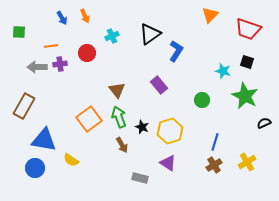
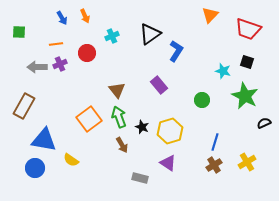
orange line: moved 5 px right, 2 px up
purple cross: rotated 16 degrees counterclockwise
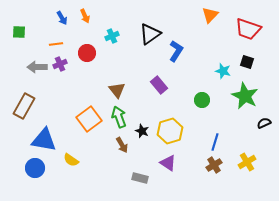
black star: moved 4 px down
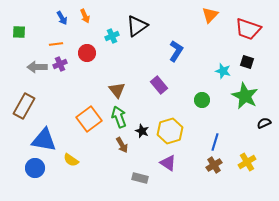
black triangle: moved 13 px left, 8 px up
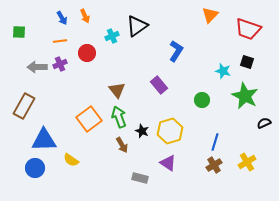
orange line: moved 4 px right, 3 px up
blue triangle: rotated 12 degrees counterclockwise
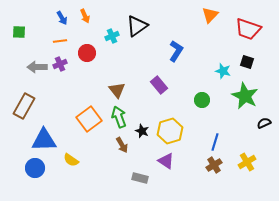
purple triangle: moved 2 px left, 2 px up
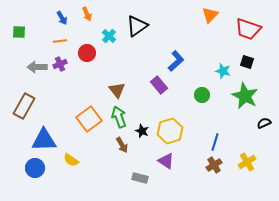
orange arrow: moved 2 px right, 2 px up
cyan cross: moved 3 px left; rotated 24 degrees counterclockwise
blue L-shape: moved 10 px down; rotated 15 degrees clockwise
green circle: moved 5 px up
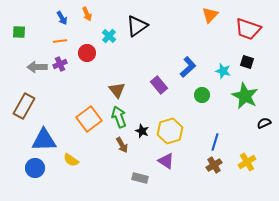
blue L-shape: moved 12 px right, 6 px down
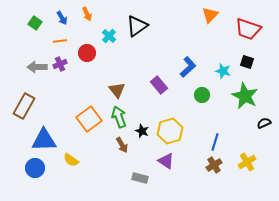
green square: moved 16 px right, 9 px up; rotated 32 degrees clockwise
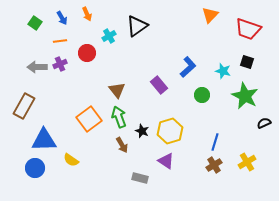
cyan cross: rotated 16 degrees clockwise
